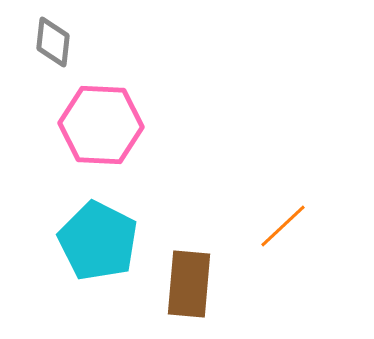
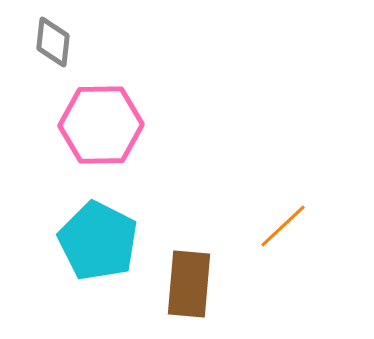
pink hexagon: rotated 4 degrees counterclockwise
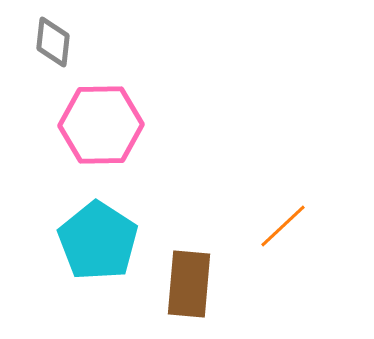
cyan pentagon: rotated 6 degrees clockwise
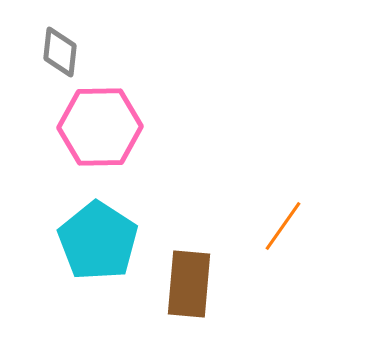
gray diamond: moved 7 px right, 10 px down
pink hexagon: moved 1 px left, 2 px down
orange line: rotated 12 degrees counterclockwise
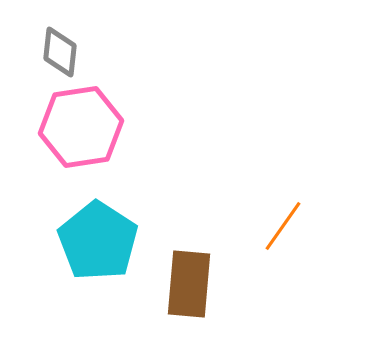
pink hexagon: moved 19 px left; rotated 8 degrees counterclockwise
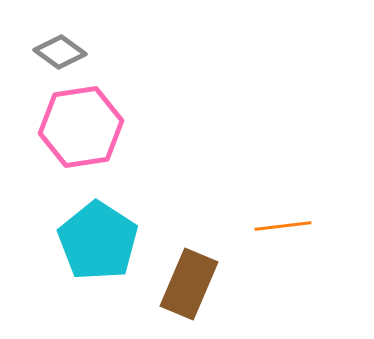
gray diamond: rotated 60 degrees counterclockwise
orange line: rotated 48 degrees clockwise
brown rectangle: rotated 18 degrees clockwise
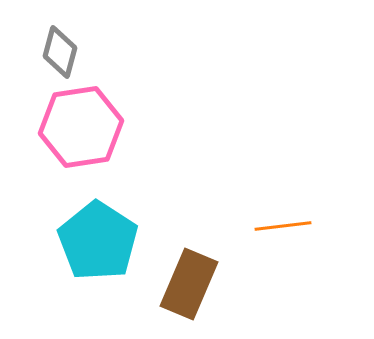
gray diamond: rotated 69 degrees clockwise
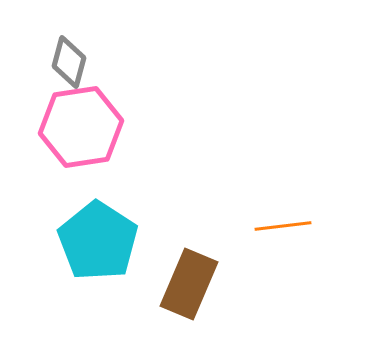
gray diamond: moved 9 px right, 10 px down
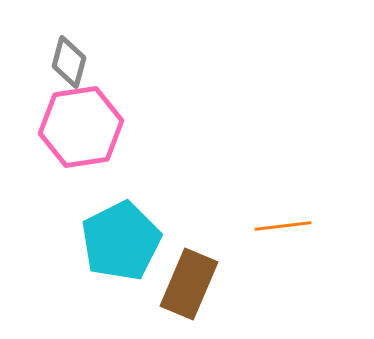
cyan pentagon: moved 23 px right; rotated 12 degrees clockwise
